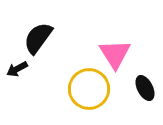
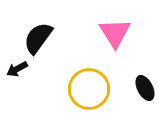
pink triangle: moved 21 px up
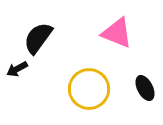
pink triangle: moved 2 px right; rotated 36 degrees counterclockwise
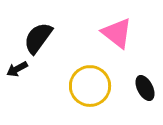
pink triangle: rotated 16 degrees clockwise
yellow circle: moved 1 px right, 3 px up
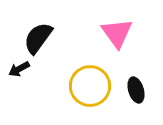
pink triangle: rotated 16 degrees clockwise
black arrow: moved 2 px right
black ellipse: moved 9 px left, 2 px down; rotated 10 degrees clockwise
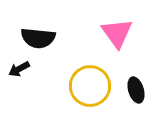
black semicircle: rotated 120 degrees counterclockwise
